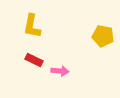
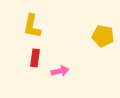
red rectangle: moved 1 px right, 2 px up; rotated 72 degrees clockwise
pink arrow: rotated 18 degrees counterclockwise
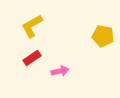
yellow L-shape: rotated 50 degrees clockwise
red rectangle: moved 3 px left; rotated 48 degrees clockwise
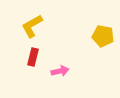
red rectangle: moved 1 px right, 1 px up; rotated 42 degrees counterclockwise
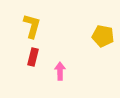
yellow L-shape: rotated 135 degrees clockwise
pink arrow: rotated 78 degrees counterclockwise
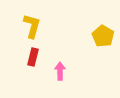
yellow pentagon: rotated 20 degrees clockwise
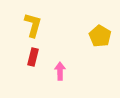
yellow L-shape: moved 1 px right, 1 px up
yellow pentagon: moved 3 px left
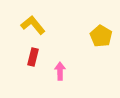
yellow L-shape: rotated 55 degrees counterclockwise
yellow pentagon: moved 1 px right
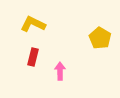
yellow L-shape: moved 1 px up; rotated 25 degrees counterclockwise
yellow pentagon: moved 1 px left, 2 px down
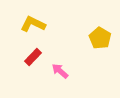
red rectangle: rotated 30 degrees clockwise
pink arrow: rotated 48 degrees counterclockwise
